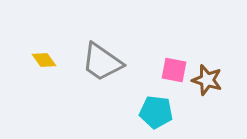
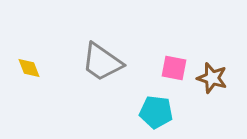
yellow diamond: moved 15 px left, 8 px down; rotated 15 degrees clockwise
pink square: moved 2 px up
brown star: moved 5 px right, 2 px up
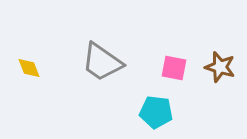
brown star: moved 8 px right, 11 px up
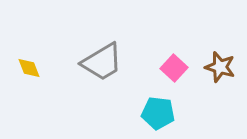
gray trapezoid: rotated 66 degrees counterclockwise
pink square: rotated 32 degrees clockwise
cyan pentagon: moved 2 px right, 1 px down
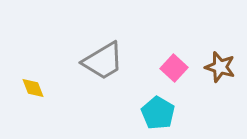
gray trapezoid: moved 1 px right, 1 px up
yellow diamond: moved 4 px right, 20 px down
cyan pentagon: rotated 24 degrees clockwise
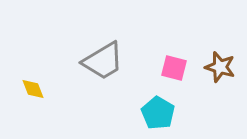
pink square: rotated 28 degrees counterclockwise
yellow diamond: moved 1 px down
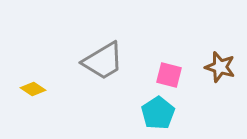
pink square: moved 5 px left, 7 px down
yellow diamond: rotated 35 degrees counterclockwise
cyan pentagon: rotated 8 degrees clockwise
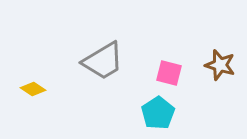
brown star: moved 2 px up
pink square: moved 2 px up
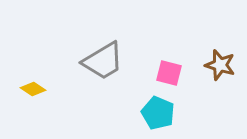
cyan pentagon: rotated 16 degrees counterclockwise
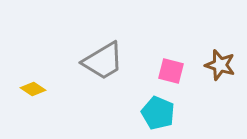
pink square: moved 2 px right, 2 px up
